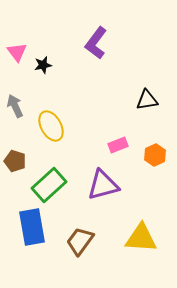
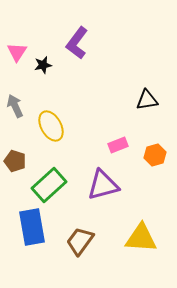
purple L-shape: moved 19 px left
pink triangle: rotated 10 degrees clockwise
orange hexagon: rotated 10 degrees clockwise
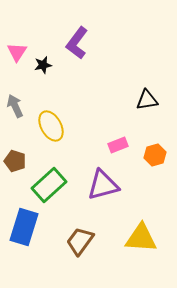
blue rectangle: moved 8 px left; rotated 27 degrees clockwise
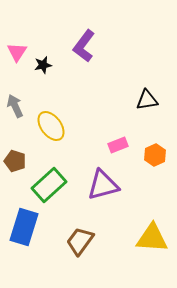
purple L-shape: moved 7 px right, 3 px down
yellow ellipse: rotated 8 degrees counterclockwise
orange hexagon: rotated 10 degrees counterclockwise
yellow triangle: moved 11 px right
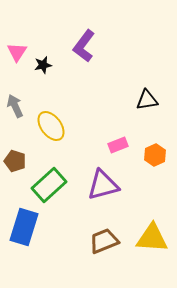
brown trapezoid: moved 24 px right; rotated 32 degrees clockwise
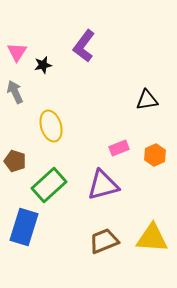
gray arrow: moved 14 px up
yellow ellipse: rotated 20 degrees clockwise
pink rectangle: moved 1 px right, 3 px down
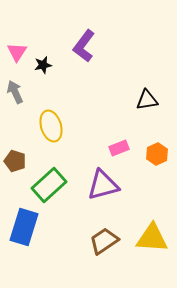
orange hexagon: moved 2 px right, 1 px up
brown trapezoid: rotated 12 degrees counterclockwise
